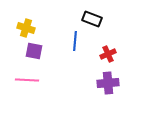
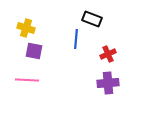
blue line: moved 1 px right, 2 px up
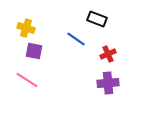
black rectangle: moved 5 px right
blue line: rotated 60 degrees counterclockwise
pink line: rotated 30 degrees clockwise
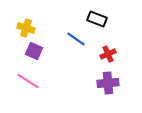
purple square: rotated 12 degrees clockwise
pink line: moved 1 px right, 1 px down
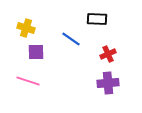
black rectangle: rotated 18 degrees counterclockwise
blue line: moved 5 px left
purple square: moved 2 px right, 1 px down; rotated 24 degrees counterclockwise
pink line: rotated 15 degrees counterclockwise
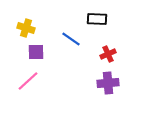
pink line: rotated 60 degrees counterclockwise
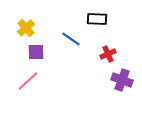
yellow cross: rotated 30 degrees clockwise
purple cross: moved 14 px right, 3 px up; rotated 25 degrees clockwise
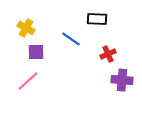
yellow cross: rotated 18 degrees counterclockwise
purple cross: rotated 15 degrees counterclockwise
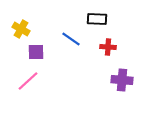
yellow cross: moved 5 px left, 1 px down
red cross: moved 7 px up; rotated 28 degrees clockwise
